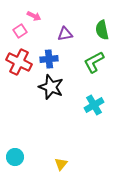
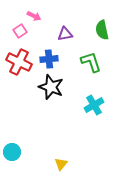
green L-shape: moved 3 px left; rotated 100 degrees clockwise
cyan circle: moved 3 px left, 5 px up
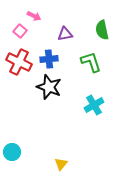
pink square: rotated 16 degrees counterclockwise
black star: moved 2 px left
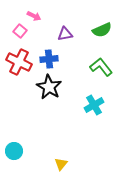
green semicircle: rotated 102 degrees counterclockwise
green L-shape: moved 10 px right, 5 px down; rotated 20 degrees counterclockwise
black star: rotated 10 degrees clockwise
cyan circle: moved 2 px right, 1 px up
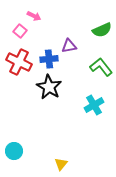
purple triangle: moved 4 px right, 12 px down
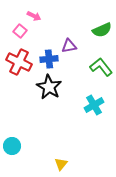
cyan circle: moved 2 px left, 5 px up
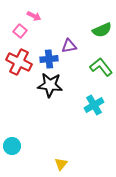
black star: moved 1 px right, 2 px up; rotated 25 degrees counterclockwise
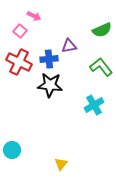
cyan circle: moved 4 px down
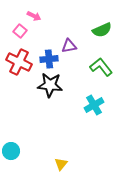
cyan circle: moved 1 px left, 1 px down
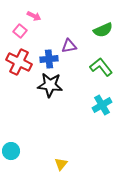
green semicircle: moved 1 px right
cyan cross: moved 8 px right
